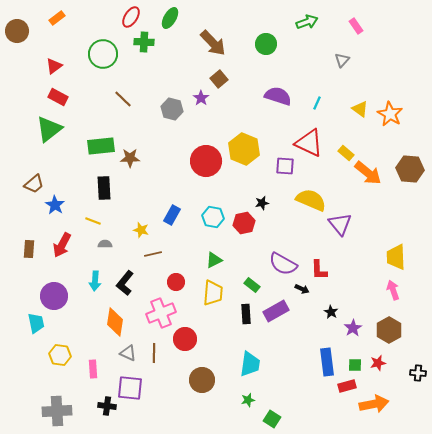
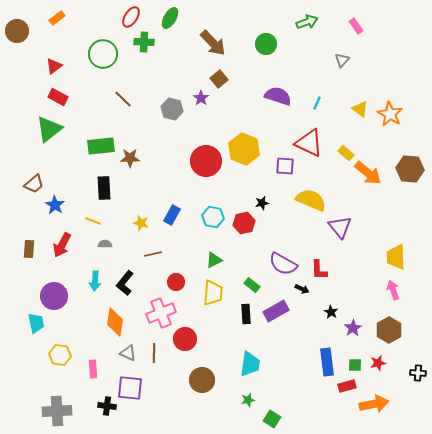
purple triangle at (340, 224): moved 3 px down
yellow star at (141, 230): moved 7 px up
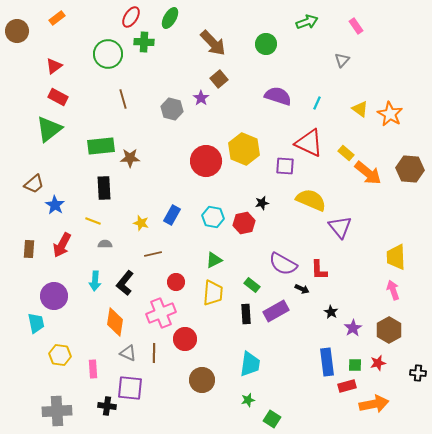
green circle at (103, 54): moved 5 px right
brown line at (123, 99): rotated 30 degrees clockwise
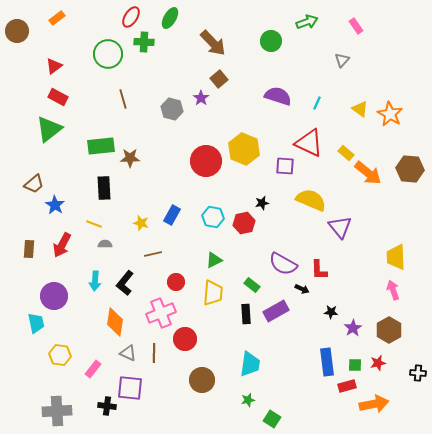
green circle at (266, 44): moved 5 px right, 3 px up
yellow line at (93, 221): moved 1 px right, 3 px down
black star at (331, 312): rotated 24 degrees counterclockwise
pink rectangle at (93, 369): rotated 42 degrees clockwise
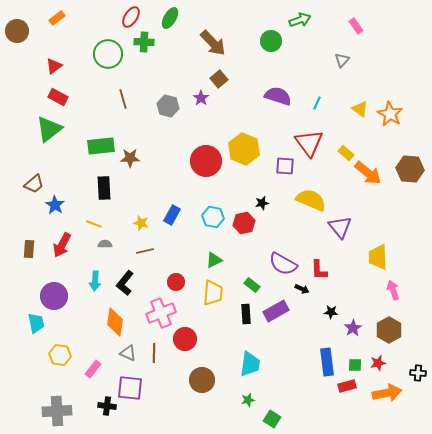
green arrow at (307, 22): moved 7 px left, 2 px up
gray hexagon at (172, 109): moved 4 px left, 3 px up
red triangle at (309, 143): rotated 28 degrees clockwise
brown line at (153, 254): moved 8 px left, 3 px up
yellow trapezoid at (396, 257): moved 18 px left
orange arrow at (374, 404): moved 13 px right, 11 px up
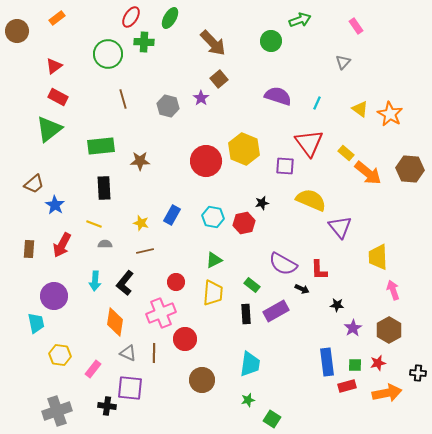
gray triangle at (342, 60): moved 1 px right, 2 px down
brown star at (130, 158): moved 10 px right, 3 px down
black star at (331, 312): moved 6 px right, 7 px up
gray cross at (57, 411): rotated 16 degrees counterclockwise
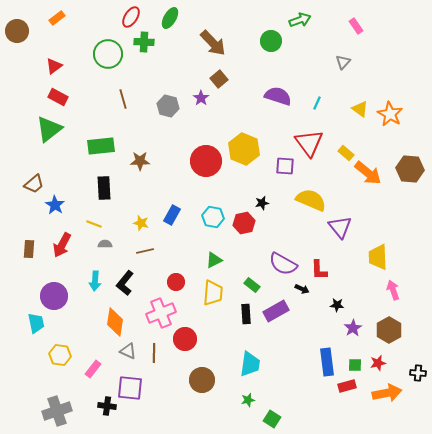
gray triangle at (128, 353): moved 2 px up
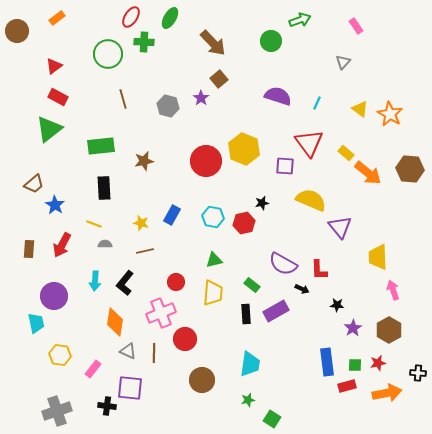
brown star at (140, 161): moved 4 px right; rotated 12 degrees counterclockwise
green triangle at (214, 260): rotated 12 degrees clockwise
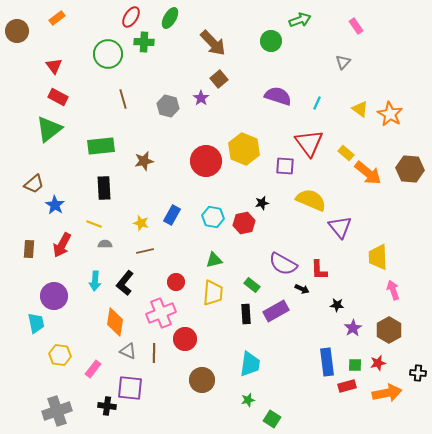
red triangle at (54, 66): rotated 30 degrees counterclockwise
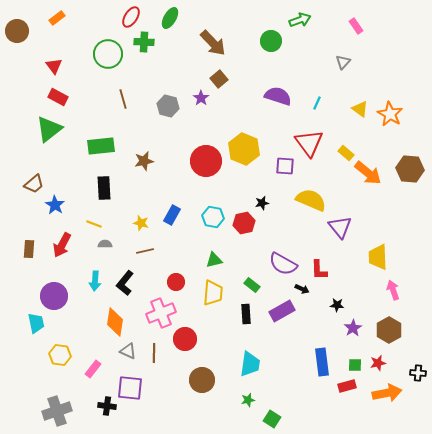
purple rectangle at (276, 311): moved 6 px right
blue rectangle at (327, 362): moved 5 px left
